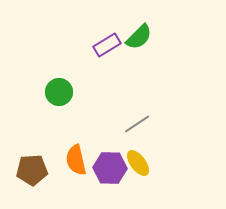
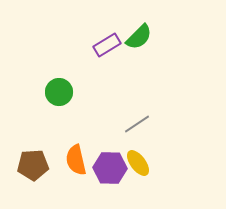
brown pentagon: moved 1 px right, 5 px up
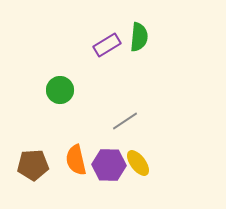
green semicircle: rotated 40 degrees counterclockwise
green circle: moved 1 px right, 2 px up
gray line: moved 12 px left, 3 px up
purple hexagon: moved 1 px left, 3 px up
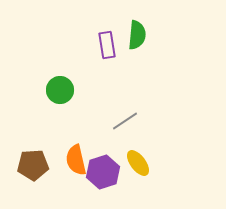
green semicircle: moved 2 px left, 2 px up
purple rectangle: rotated 68 degrees counterclockwise
purple hexagon: moved 6 px left, 7 px down; rotated 20 degrees counterclockwise
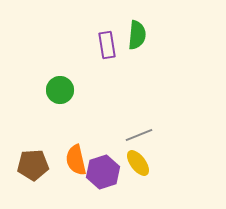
gray line: moved 14 px right, 14 px down; rotated 12 degrees clockwise
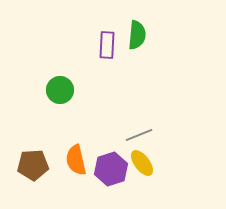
purple rectangle: rotated 12 degrees clockwise
yellow ellipse: moved 4 px right
purple hexagon: moved 8 px right, 3 px up
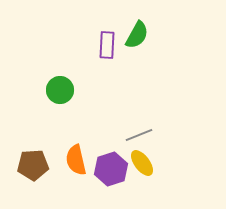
green semicircle: rotated 24 degrees clockwise
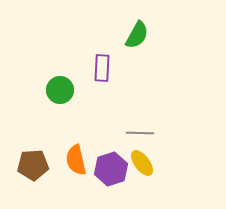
purple rectangle: moved 5 px left, 23 px down
gray line: moved 1 px right, 2 px up; rotated 24 degrees clockwise
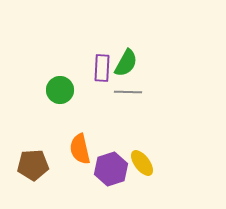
green semicircle: moved 11 px left, 28 px down
gray line: moved 12 px left, 41 px up
orange semicircle: moved 4 px right, 11 px up
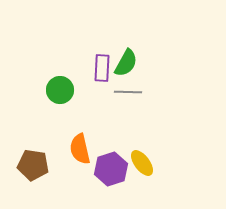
brown pentagon: rotated 12 degrees clockwise
